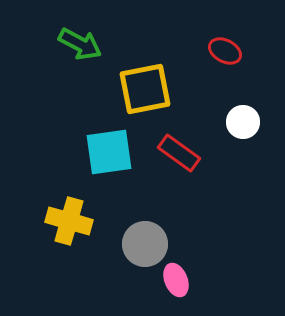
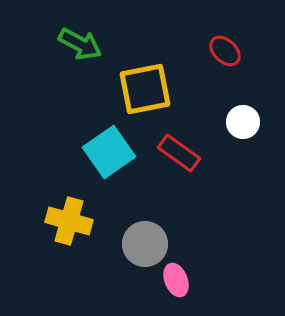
red ellipse: rotated 16 degrees clockwise
cyan square: rotated 27 degrees counterclockwise
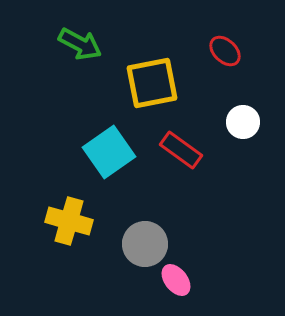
yellow square: moved 7 px right, 6 px up
red rectangle: moved 2 px right, 3 px up
pink ellipse: rotated 16 degrees counterclockwise
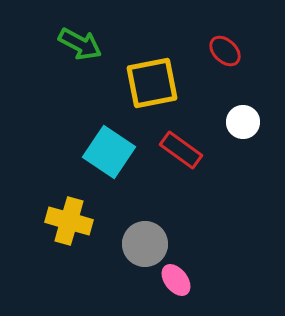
cyan square: rotated 21 degrees counterclockwise
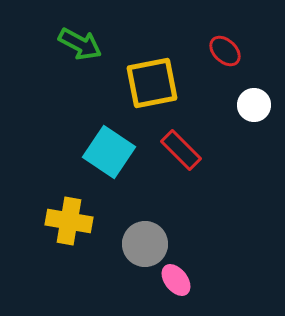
white circle: moved 11 px right, 17 px up
red rectangle: rotated 9 degrees clockwise
yellow cross: rotated 6 degrees counterclockwise
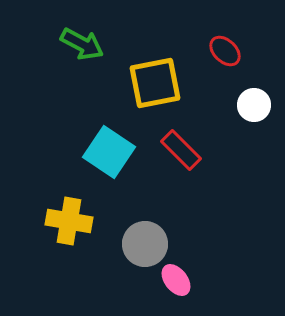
green arrow: moved 2 px right
yellow square: moved 3 px right
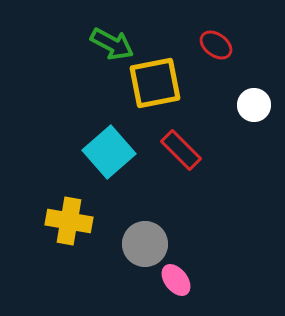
green arrow: moved 30 px right
red ellipse: moved 9 px left, 6 px up; rotated 8 degrees counterclockwise
cyan square: rotated 15 degrees clockwise
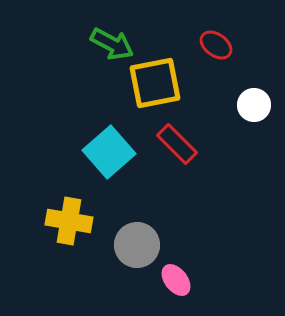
red rectangle: moved 4 px left, 6 px up
gray circle: moved 8 px left, 1 px down
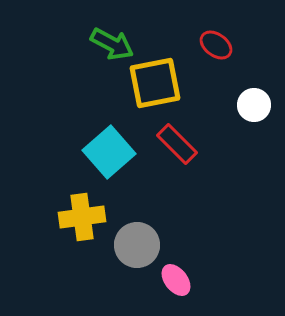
yellow cross: moved 13 px right, 4 px up; rotated 18 degrees counterclockwise
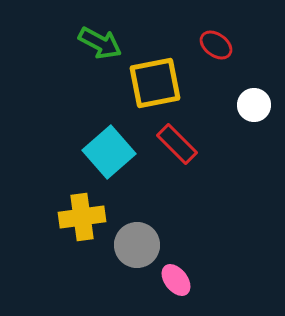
green arrow: moved 12 px left, 1 px up
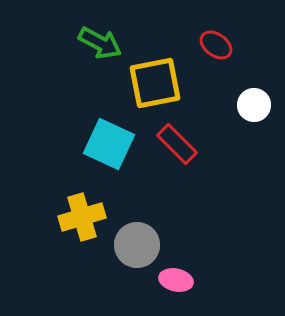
cyan square: moved 8 px up; rotated 24 degrees counterclockwise
yellow cross: rotated 9 degrees counterclockwise
pink ellipse: rotated 40 degrees counterclockwise
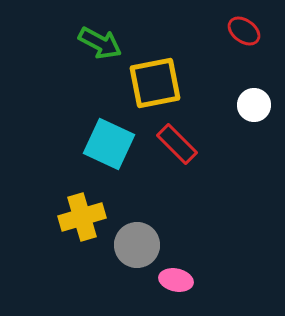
red ellipse: moved 28 px right, 14 px up
